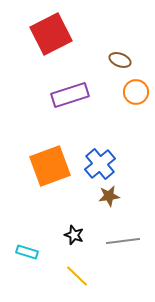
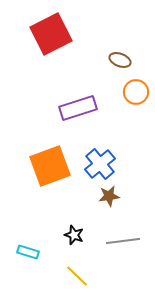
purple rectangle: moved 8 px right, 13 px down
cyan rectangle: moved 1 px right
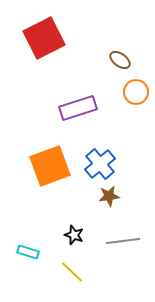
red square: moved 7 px left, 4 px down
brown ellipse: rotated 15 degrees clockwise
yellow line: moved 5 px left, 4 px up
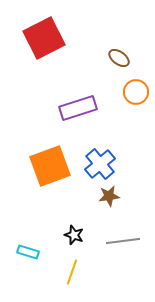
brown ellipse: moved 1 px left, 2 px up
yellow line: rotated 65 degrees clockwise
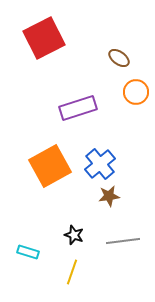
orange square: rotated 9 degrees counterclockwise
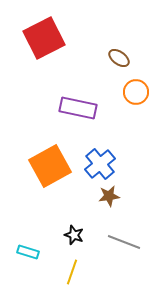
purple rectangle: rotated 30 degrees clockwise
gray line: moved 1 px right, 1 px down; rotated 28 degrees clockwise
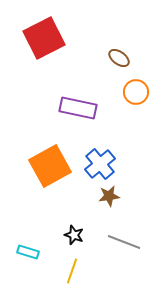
yellow line: moved 1 px up
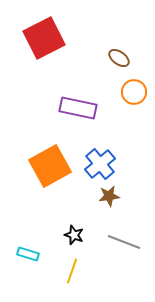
orange circle: moved 2 px left
cyan rectangle: moved 2 px down
